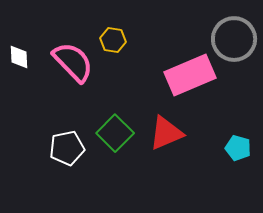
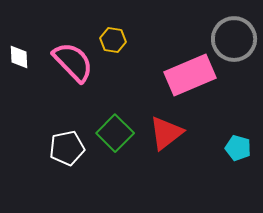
red triangle: rotated 15 degrees counterclockwise
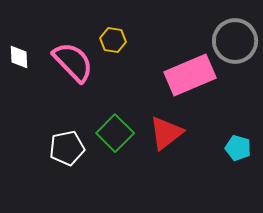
gray circle: moved 1 px right, 2 px down
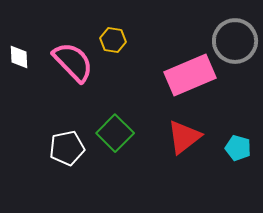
red triangle: moved 18 px right, 4 px down
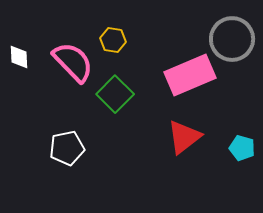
gray circle: moved 3 px left, 2 px up
green square: moved 39 px up
cyan pentagon: moved 4 px right
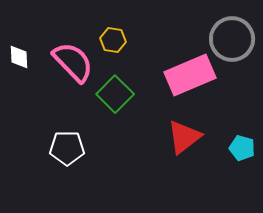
white pentagon: rotated 12 degrees clockwise
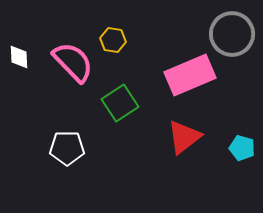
gray circle: moved 5 px up
green square: moved 5 px right, 9 px down; rotated 12 degrees clockwise
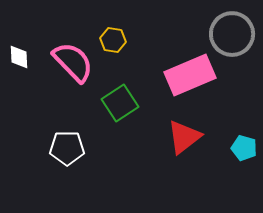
cyan pentagon: moved 2 px right
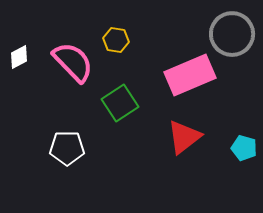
yellow hexagon: moved 3 px right
white diamond: rotated 65 degrees clockwise
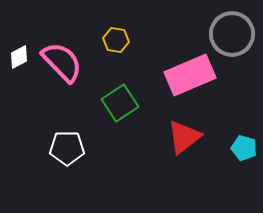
pink semicircle: moved 11 px left
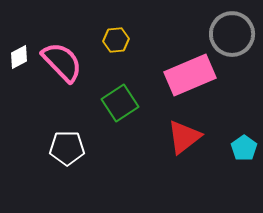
yellow hexagon: rotated 15 degrees counterclockwise
cyan pentagon: rotated 20 degrees clockwise
